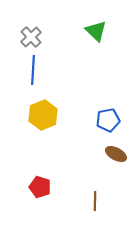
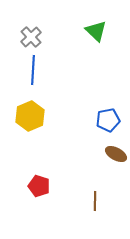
yellow hexagon: moved 13 px left, 1 px down
red pentagon: moved 1 px left, 1 px up
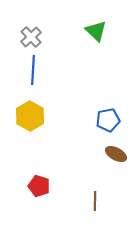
yellow hexagon: rotated 8 degrees counterclockwise
